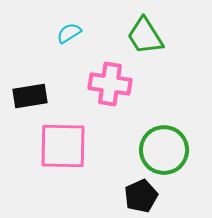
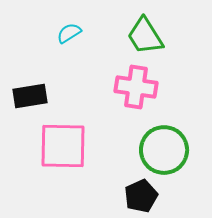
pink cross: moved 26 px right, 3 px down
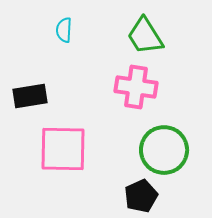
cyan semicircle: moved 5 px left, 3 px up; rotated 55 degrees counterclockwise
pink square: moved 3 px down
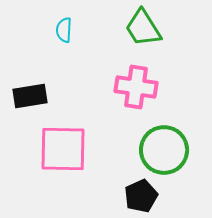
green trapezoid: moved 2 px left, 8 px up
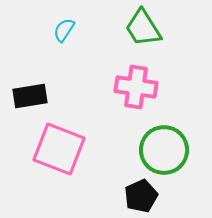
cyan semicircle: rotated 30 degrees clockwise
pink square: moved 4 px left; rotated 20 degrees clockwise
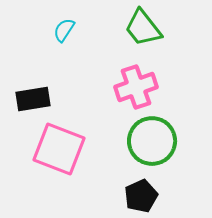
green trapezoid: rotated 6 degrees counterclockwise
pink cross: rotated 27 degrees counterclockwise
black rectangle: moved 3 px right, 3 px down
green circle: moved 12 px left, 9 px up
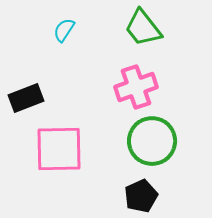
black rectangle: moved 7 px left, 1 px up; rotated 12 degrees counterclockwise
pink square: rotated 22 degrees counterclockwise
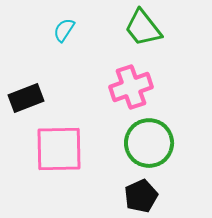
pink cross: moved 5 px left
green circle: moved 3 px left, 2 px down
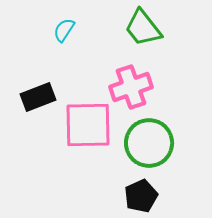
black rectangle: moved 12 px right, 1 px up
pink square: moved 29 px right, 24 px up
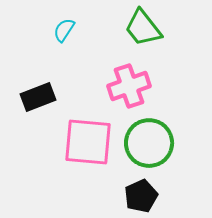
pink cross: moved 2 px left, 1 px up
pink square: moved 17 px down; rotated 6 degrees clockwise
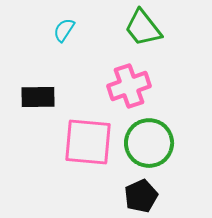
black rectangle: rotated 20 degrees clockwise
